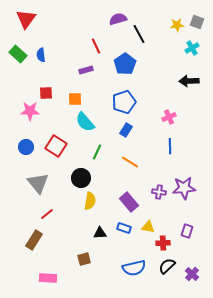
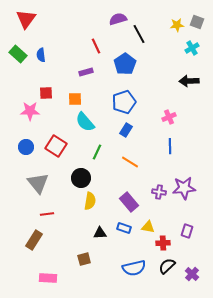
purple rectangle at (86, 70): moved 2 px down
red line at (47, 214): rotated 32 degrees clockwise
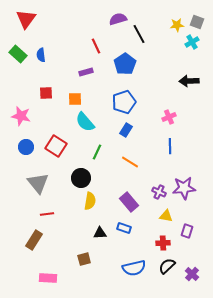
cyan cross at (192, 48): moved 6 px up
pink star at (30, 111): moved 9 px left, 5 px down; rotated 12 degrees clockwise
purple cross at (159, 192): rotated 16 degrees clockwise
yellow triangle at (148, 227): moved 18 px right, 11 px up
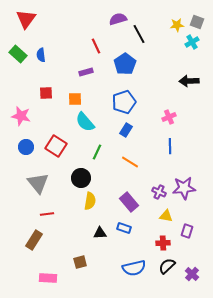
brown square at (84, 259): moved 4 px left, 3 px down
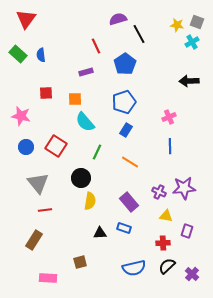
yellow star at (177, 25): rotated 16 degrees clockwise
red line at (47, 214): moved 2 px left, 4 px up
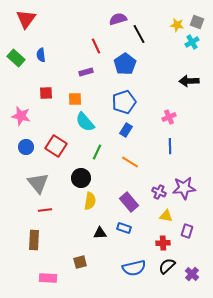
green rectangle at (18, 54): moved 2 px left, 4 px down
brown rectangle at (34, 240): rotated 30 degrees counterclockwise
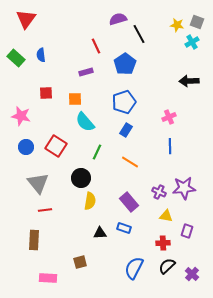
blue semicircle at (134, 268): rotated 130 degrees clockwise
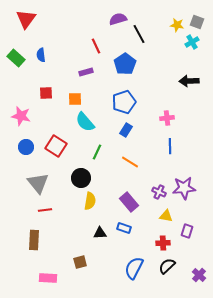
pink cross at (169, 117): moved 2 px left, 1 px down; rotated 16 degrees clockwise
purple cross at (192, 274): moved 7 px right, 1 px down
